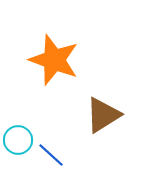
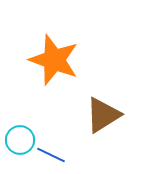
cyan circle: moved 2 px right
blue line: rotated 16 degrees counterclockwise
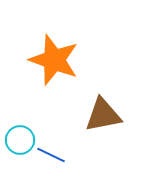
brown triangle: rotated 21 degrees clockwise
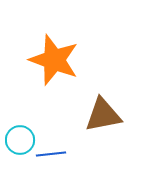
blue line: moved 1 px up; rotated 32 degrees counterclockwise
